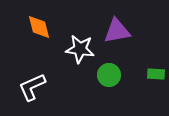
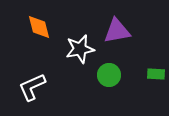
white star: rotated 20 degrees counterclockwise
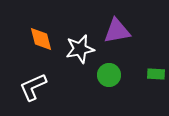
orange diamond: moved 2 px right, 12 px down
white L-shape: moved 1 px right
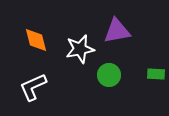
orange diamond: moved 5 px left, 1 px down
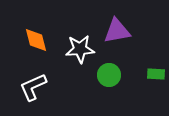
white star: rotated 8 degrees clockwise
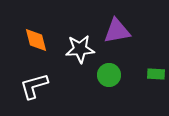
white L-shape: moved 1 px right, 1 px up; rotated 8 degrees clockwise
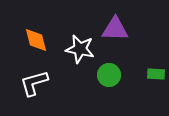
purple triangle: moved 2 px left, 2 px up; rotated 12 degrees clockwise
white star: rotated 16 degrees clockwise
white L-shape: moved 3 px up
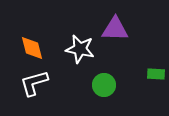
orange diamond: moved 4 px left, 8 px down
green circle: moved 5 px left, 10 px down
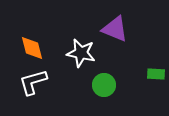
purple triangle: rotated 20 degrees clockwise
white star: moved 1 px right, 4 px down
white L-shape: moved 1 px left, 1 px up
